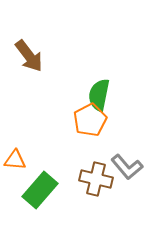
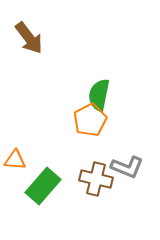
brown arrow: moved 18 px up
gray L-shape: rotated 28 degrees counterclockwise
green rectangle: moved 3 px right, 4 px up
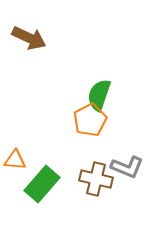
brown arrow: rotated 28 degrees counterclockwise
green semicircle: rotated 8 degrees clockwise
green rectangle: moved 1 px left, 2 px up
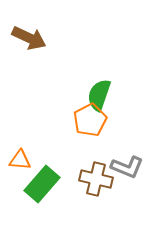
orange triangle: moved 5 px right
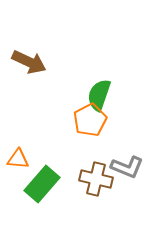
brown arrow: moved 24 px down
orange triangle: moved 2 px left, 1 px up
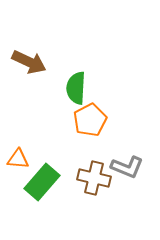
green semicircle: moved 23 px left, 7 px up; rotated 16 degrees counterclockwise
brown cross: moved 2 px left, 1 px up
green rectangle: moved 2 px up
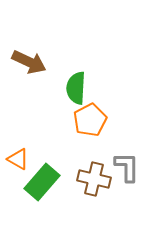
orange triangle: rotated 25 degrees clockwise
gray L-shape: rotated 112 degrees counterclockwise
brown cross: moved 1 px down
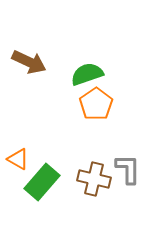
green semicircle: moved 11 px right, 14 px up; rotated 68 degrees clockwise
orange pentagon: moved 6 px right, 16 px up; rotated 8 degrees counterclockwise
gray L-shape: moved 1 px right, 2 px down
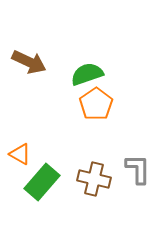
orange triangle: moved 2 px right, 5 px up
gray L-shape: moved 10 px right
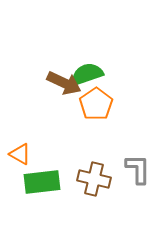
brown arrow: moved 35 px right, 21 px down
green rectangle: rotated 42 degrees clockwise
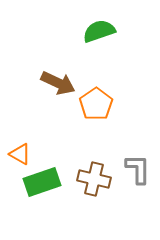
green semicircle: moved 12 px right, 43 px up
brown arrow: moved 6 px left
green rectangle: rotated 12 degrees counterclockwise
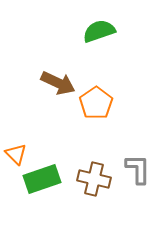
orange pentagon: moved 1 px up
orange triangle: moved 4 px left; rotated 15 degrees clockwise
green rectangle: moved 3 px up
